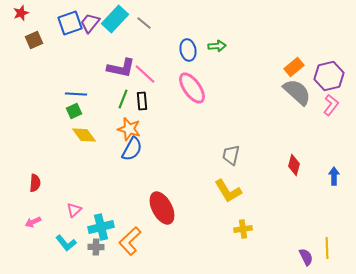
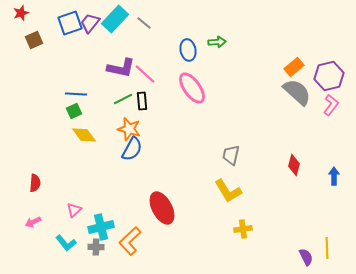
green arrow: moved 4 px up
green line: rotated 42 degrees clockwise
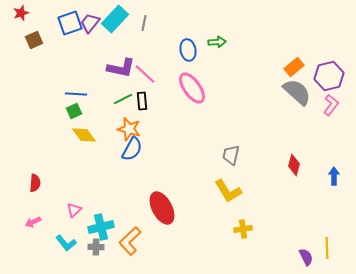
gray line: rotated 63 degrees clockwise
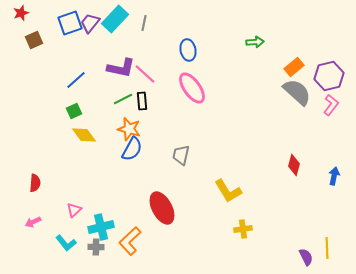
green arrow: moved 38 px right
blue line: moved 14 px up; rotated 45 degrees counterclockwise
gray trapezoid: moved 50 px left
blue arrow: rotated 12 degrees clockwise
